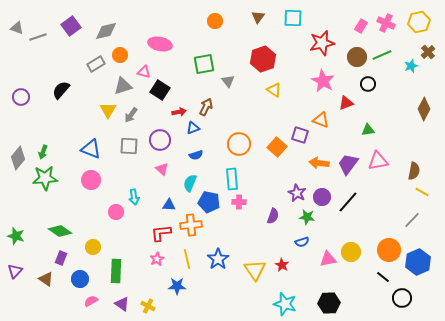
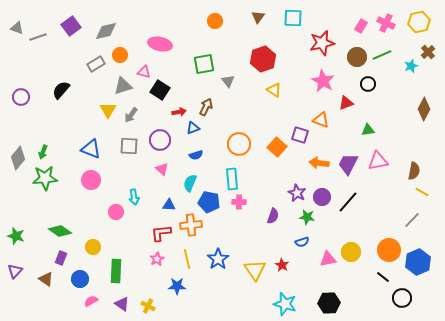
purple trapezoid at (348, 164): rotated 10 degrees counterclockwise
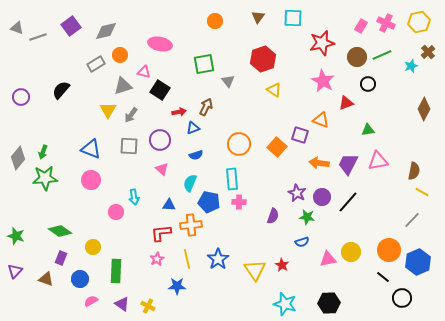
brown triangle at (46, 279): rotated 14 degrees counterclockwise
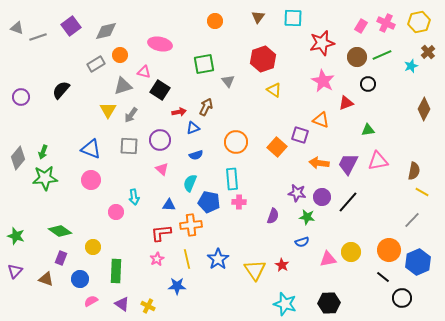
orange circle at (239, 144): moved 3 px left, 2 px up
purple star at (297, 193): rotated 18 degrees counterclockwise
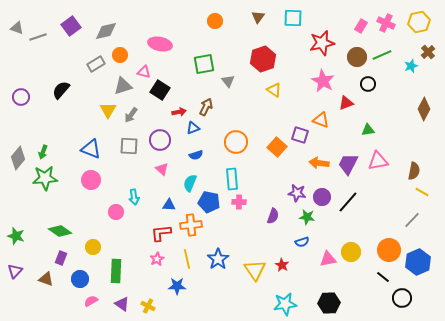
cyan star at (285, 304): rotated 25 degrees counterclockwise
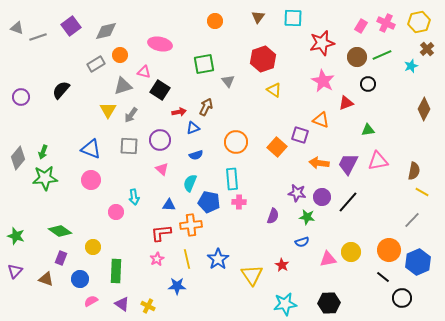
brown cross at (428, 52): moved 1 px left, 3 px up
yellow triangle at (255, 270): moved 3 px left, 5 px down
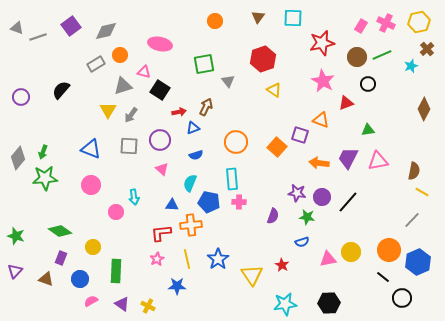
purple trapezoid at (348, 164): moved 6 px up
pink circle at (91, 180): moved 5 px down
blue triangle at (169, 205): moved 3 px right
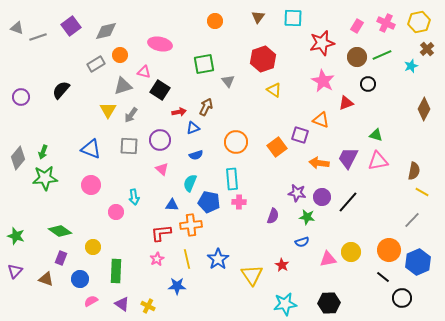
pink rectangle at (361, 26): moved 4 px left
green triangle at (368, 130): moved 8 px right, 5 px down; rotated 24 degrees clockwise
orange square at (277, 147): rotated 12 degrees clockwise
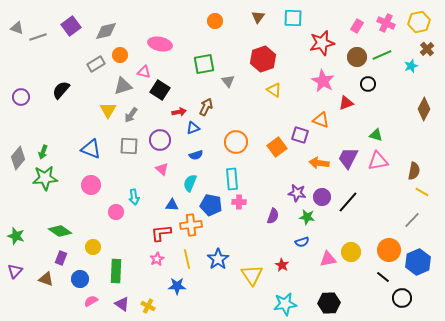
blue pentagon at (209, 202): moved 2 px right, 3 px down
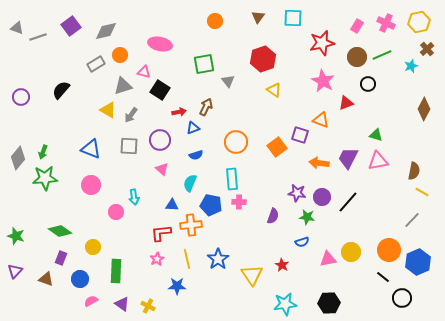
yellow triangle at (108, 110): rotated 30 degrees counterclockwise
